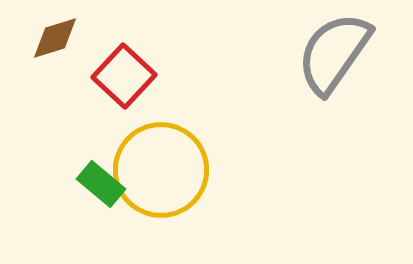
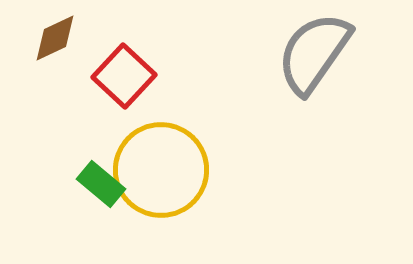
brown diamond: rotated 8 degrees counterclockwise
gray semicircle: moved 20 px left
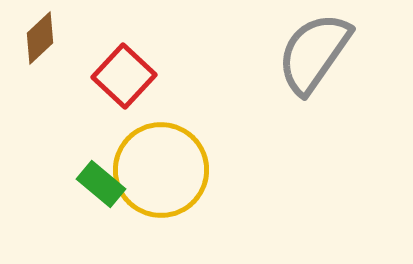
brown diamond: moved 15 px left; rotated 18 degrees counterclockwise
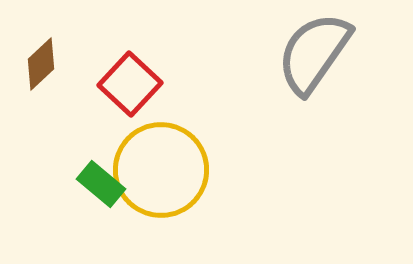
brown diamond: moved 1 px right, 26 px down
red square: moved 6 px right, 8 px down
